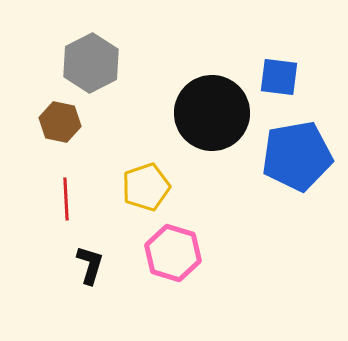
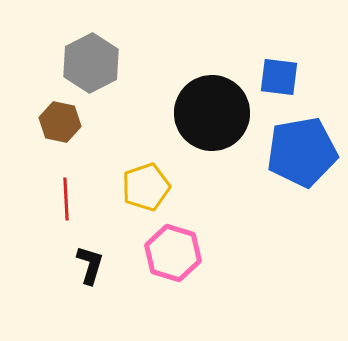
blue pentagon: moved 5 px right, 4 px up
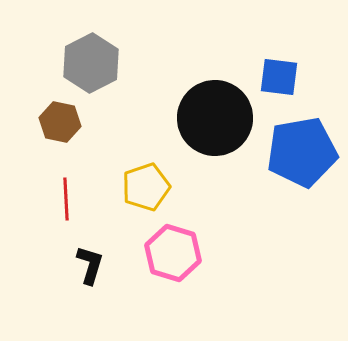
black circle: moved 3 px right, 5 px down
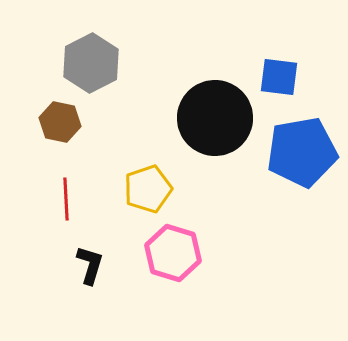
yellow pentagon: moved 2 px right, 2 px down
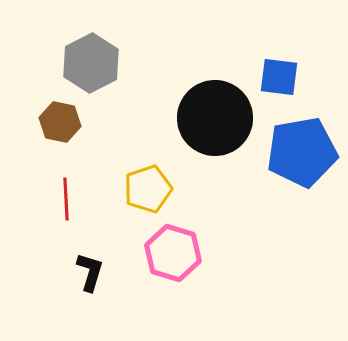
black L-shape: moved 7 px down
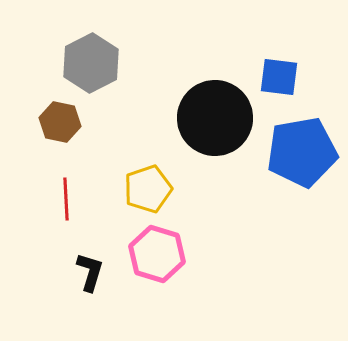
pink hexagon: moved 16 px left, 1 px down
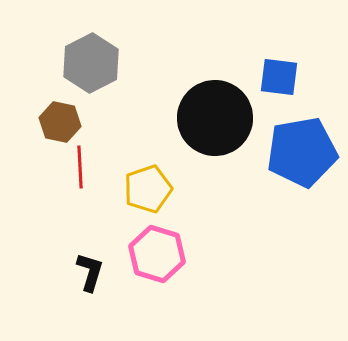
red line: moved 14 px right, 32 px up
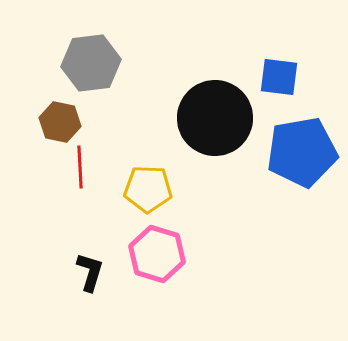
gray hexagon: rotated 20 degrees clockwise
yellow pentagon: rotated 21 degrees clockwise
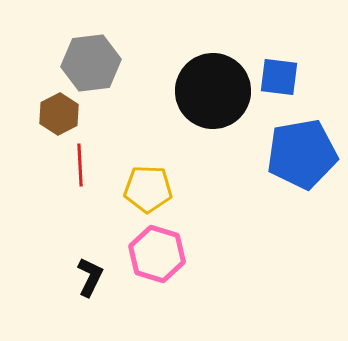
black circle: moved 2 px left, 27 px up
brown hexagon: moved 1 px left, 8 px up; rotated 21 degrees clockwise
blue pentagon: moved 2 px down
red line: moved 2 px up
black L-shape: moved 5 px down; rotated 9 degrees clockwise
